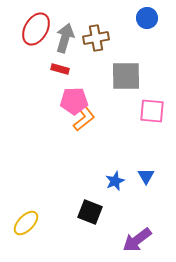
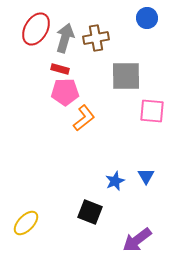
pink pentagon: moved 9 px left, 9 px up
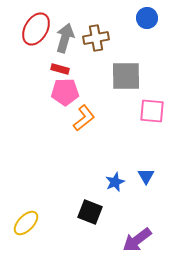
blue star: moved 1 px down
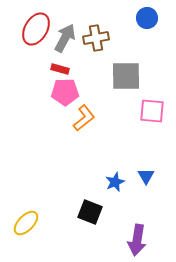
gray arrow: rotated 12 degrees clockwise
purple arrow: rotated 44 degrees counterclockwise
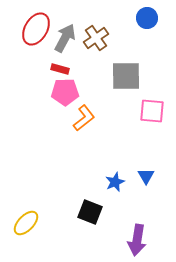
brown cross: rotated 25 degrees counterclockwise
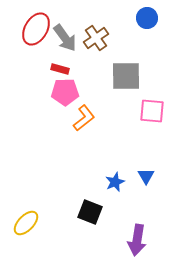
gray arrow: rotated 116 degrees clockwise
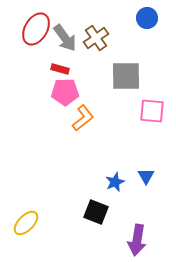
orange L-shape: moved 1 px left
black square: moved 6 px right
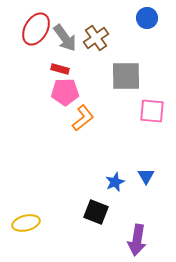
yellow ellipse: rotated 32 degrees clockwise
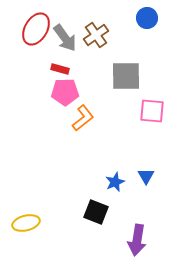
brown cross: moved 3 px up
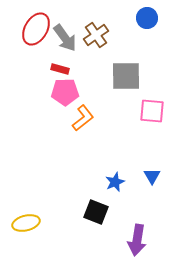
blue triangle: moved 6 px right
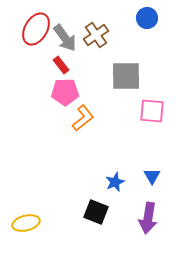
red rectangle: moved 1 px right, 4 px up; rotated 36 degrees clockwise
purple arrow: moved 11 px right, 22 px up
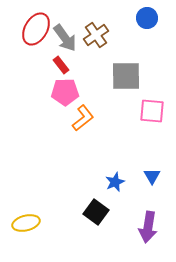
black square: rotated 15 degrees clockwise
purple arrow: moved 9 px down
